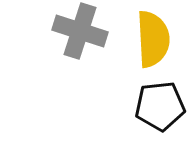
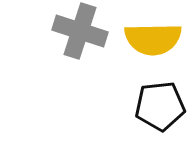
yellow semicircle: rotated 92 degrees clockwise
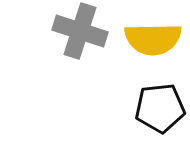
black pentagon: moved 2 px down
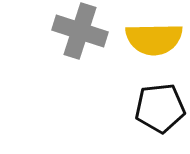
yellow semicircle: moved 1 px right
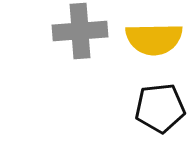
gray cross: rotated 22 degrees counterclockwise
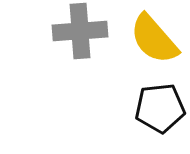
yellow semicircle: rotated 50 degrees clockwise
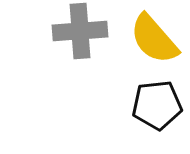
black pentagon: moved 3 px left, 3 px up
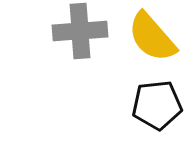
yellow semicircle: moved 2 px left, 2 px up
